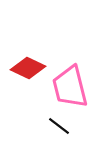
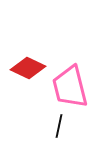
black line: rotated 65 degrees clockwise
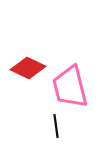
black line: moved 3 px left; rotated 20 degrees counterclockwise
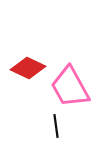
pink trapezoid: rotated 15 degrees counterclockwise
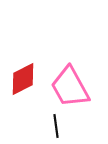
red diamond: moved 5 px left, 11 px down; rotated 52 degrees counterclockwise
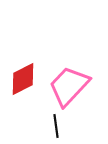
pink trapezoid: moved 1 px left, 1 px up; rotated 72 degrees clockwise
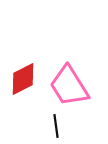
pink trapezoid: rotated 75 degrees counterclockwise
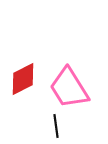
pink trapezoid: moved 2 px down
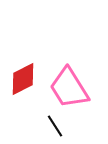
black line: moved 1 px left; rotated 25 degrees counterclockwise
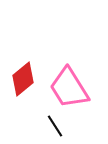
red diamond: rotated 12 degrees counterclockwise
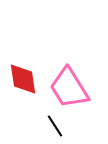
red diamond: rotated 60 degrees counterclockwise
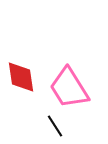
red diamond: moved 2 px left, 2 px up
